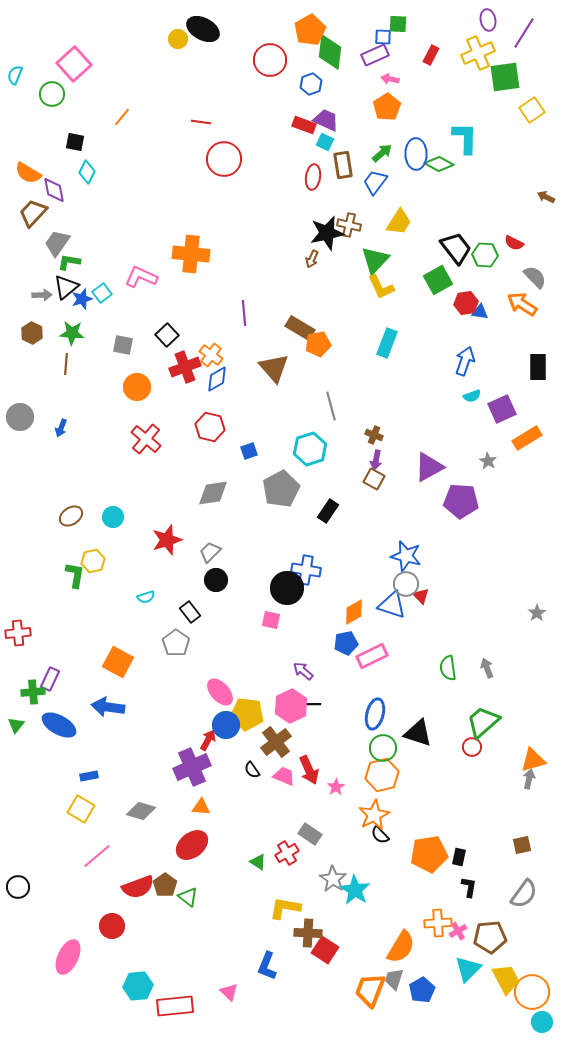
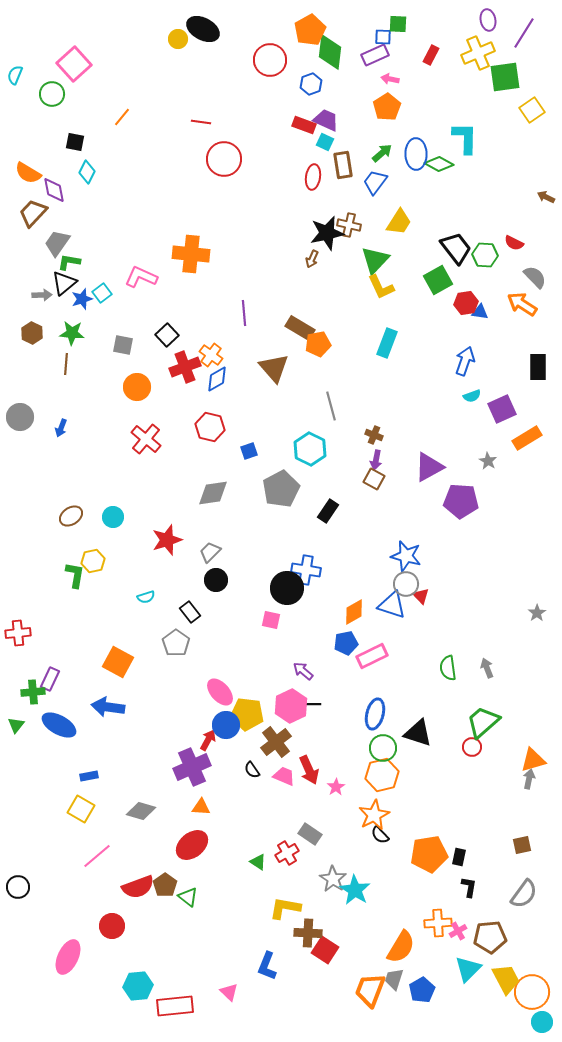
black triangle at (66, 287): moved 2 px left, 4 px up
cyan hexagon at (310, 449): rotated 16 degrees counterclockwise
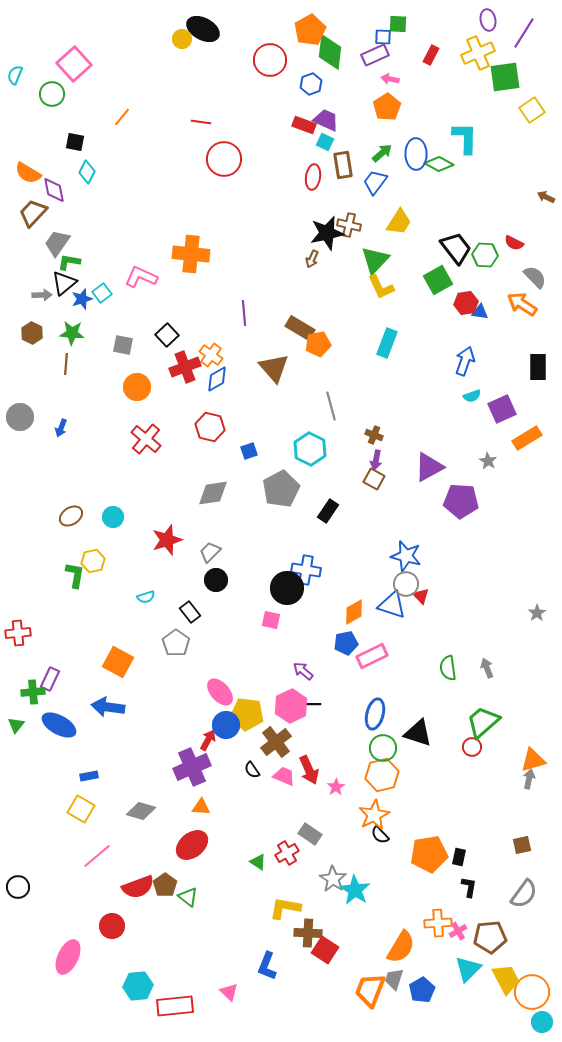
yellow circle at (178, 39): moved 4 px right
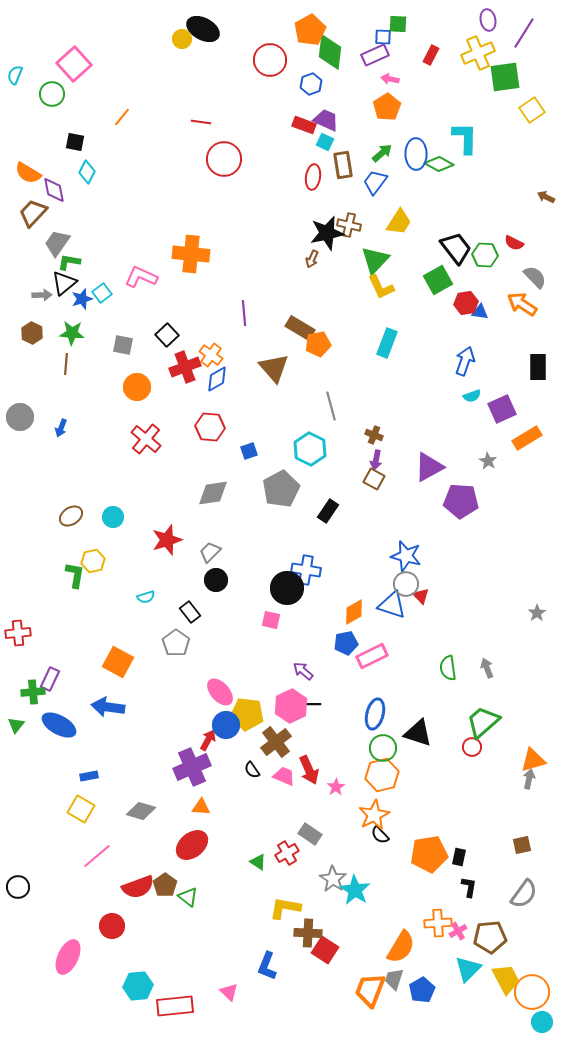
red hexagon at (210, 427): rotated 8 degrees counterclockwise
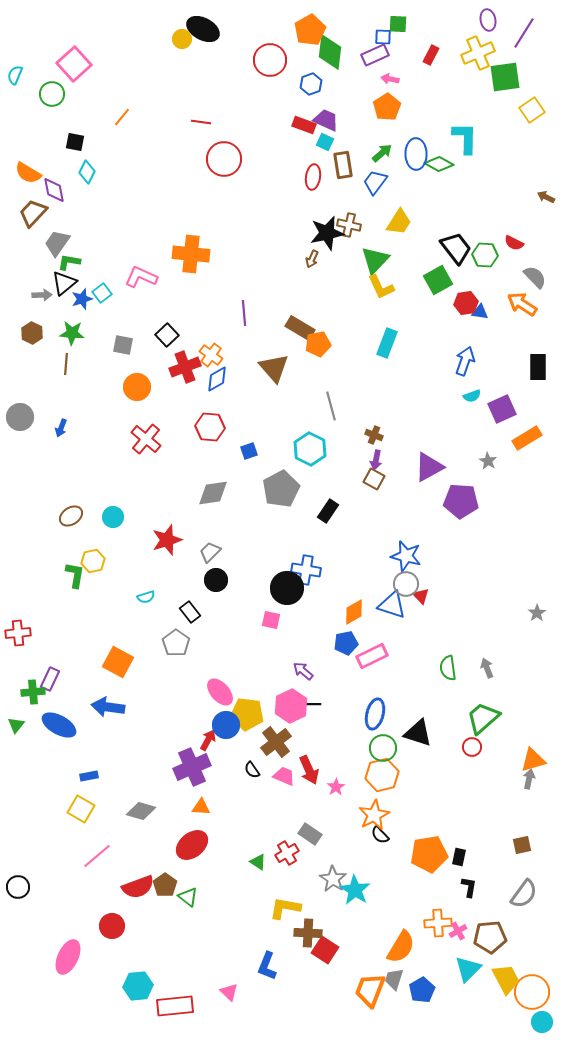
green trapezoid at (483, 722): moved 4 px up
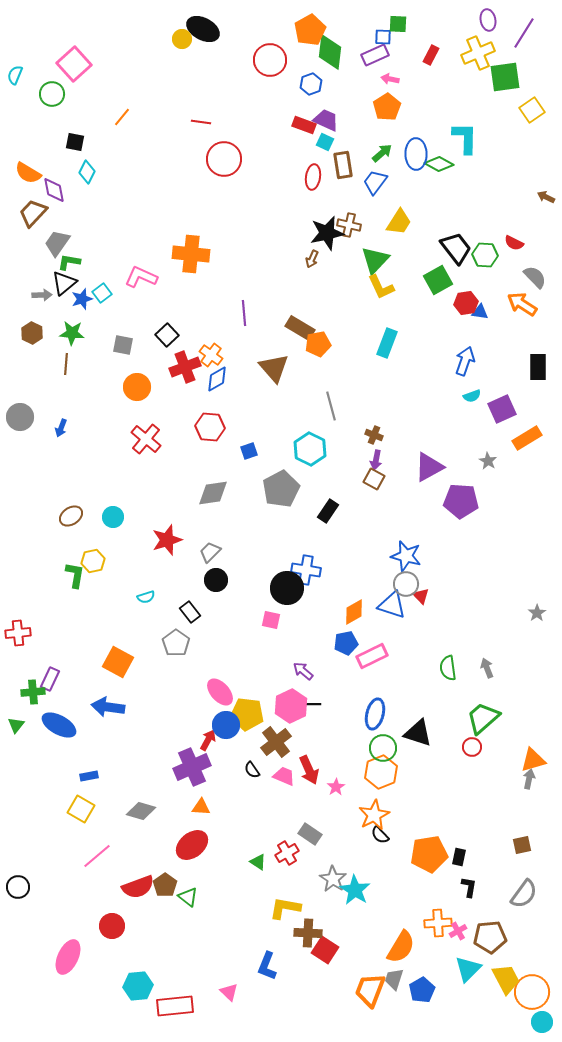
orange hexagon at (382, 775): moved 1 px left, 3 px up; rotated 8 degrees counterclockwise
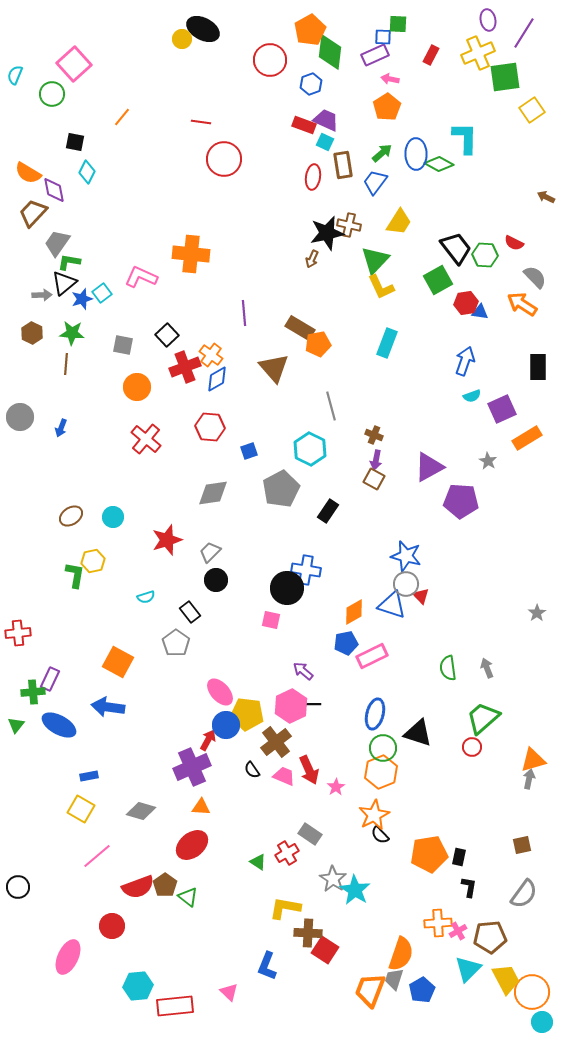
orange semicircle at (401, 947): moved 7 px down; rotated 12 degrees counterclockwise
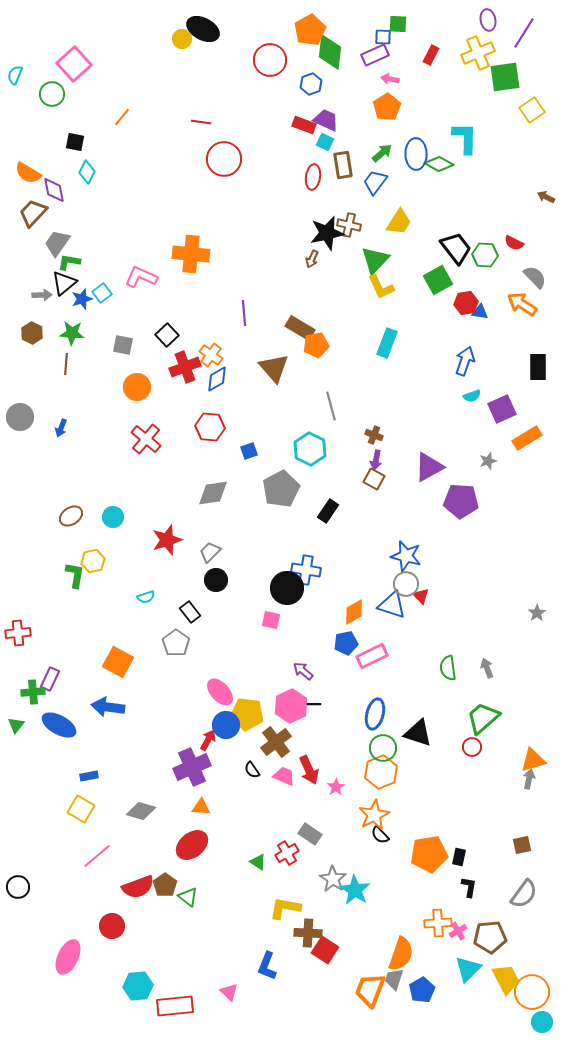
orange pentagon at (318, 344): moved 2 px left, 1 px down
gray star at (488, 461): rotated 24 degrees clockwise
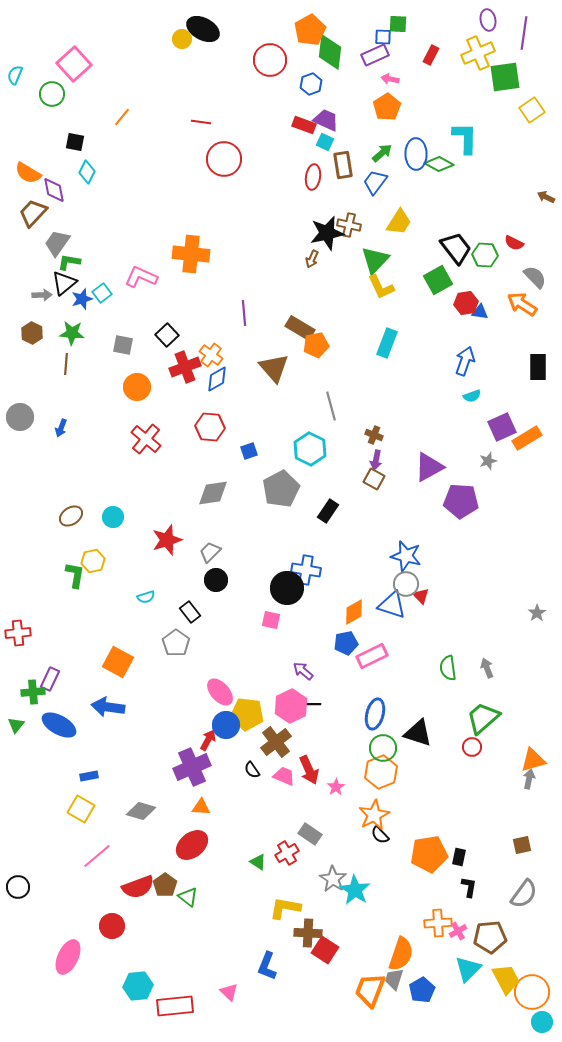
purple line at (524, 33): rotated 24 degrees counterclockwise
purple square at (502, 409): moved 18 px down
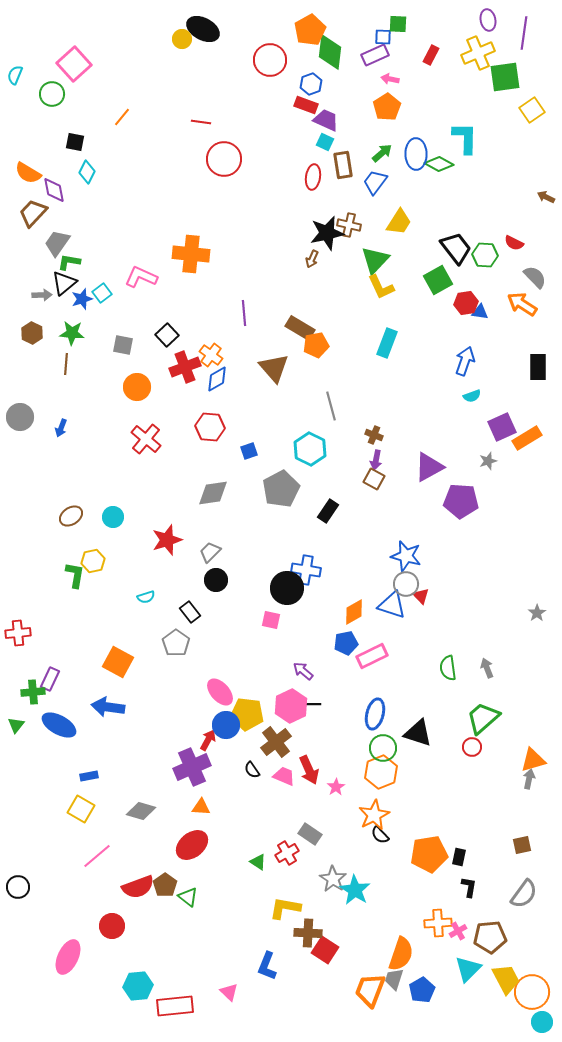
red rectangle at (304, 125): moved 2 px right, 20 px up
